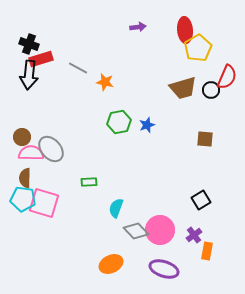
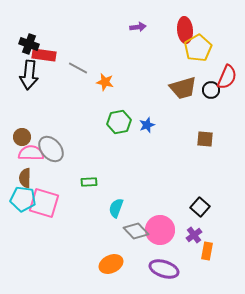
red rectangle: moved 3 px right, 4 px up; rotated 25 degrees clockwise
black square: moved 1 px left, 7 px down; rotated 18 degrees counterclockwise
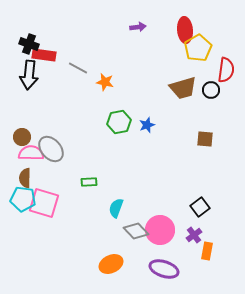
red semicircle: moved 1 px left, 7 px up; rotated 15 degrees counterclockwise
black square: rotated 12 degrees clockwise
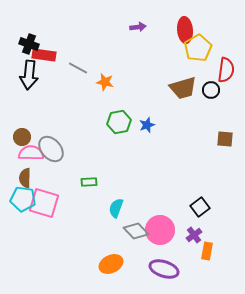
brown square: moved 20 px right
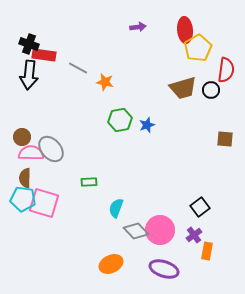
green hexagon: moved 1 px right, 2 px up
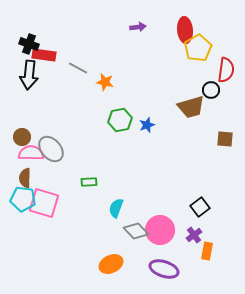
brown trapezoid: moved 8 px right, 19 px down
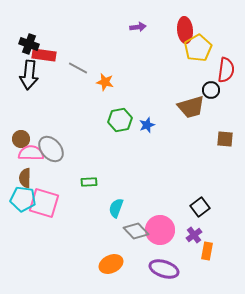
brown circle: moved 1 px left, 2 px down
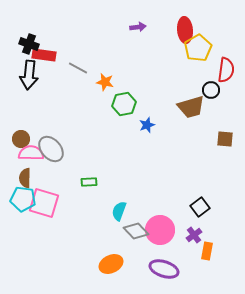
green hexagon: moved 4 px right, 16 px up
cyan semicircle: moved 3 px right, 3 px down
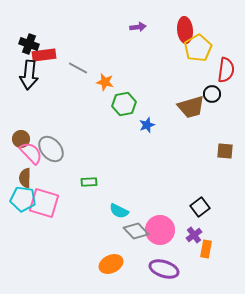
red rectangle: rotated 15 degrees counterclockwise
black circle: moved 1 px right, 4 px down
brown square: moved 12 px down
pink semicircle: rotated 45 degrees clockwise
cyan semicircle: rotated 84 degrees counterclockwise
orange rectangle: moved 1 px left, 2 px up
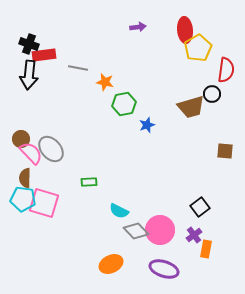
gray line: rotated 18 degrees counterclockwise
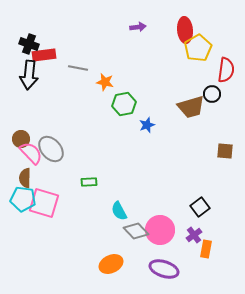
cyan semicircle: rotated 36 degrees clockwise
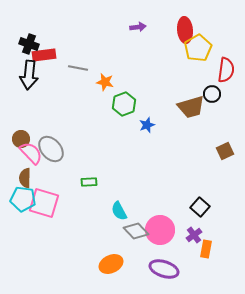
green hexagon: rotated 10 degrees counterclockwise
brown square: rotated 30 degrees counterclockwise
black square: rotated 12 degrees counterclockwise
